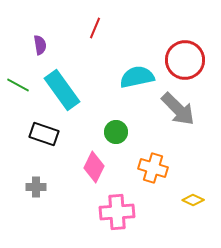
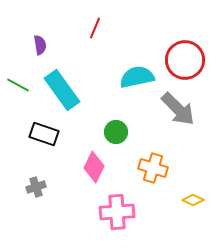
gray cross: rotated 18 degrees counterclockwise
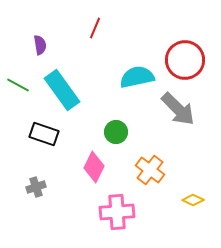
orange cross: moved 3 px left, 2 px down; rotated 20 degrees clockwise
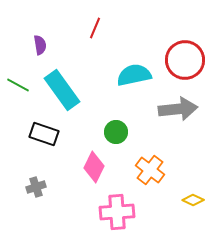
cyan semicircle: moved 3 px left, 2 px up
gray arrow: rotated 51 degrees counterclockwise
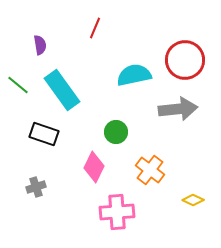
green line: rotated 10 degrees clockwise
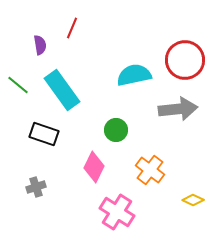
red line: moved 23 px left
green circle: moved 2 px up
pink cross: rotated 36 degrees clockwise
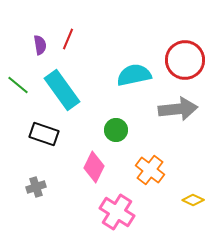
red line: moved 4 px left, 11 px down
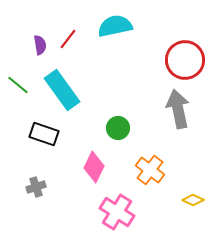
red line: rotated 15 degrees clockwise
cyan semicircle: moved 19 px left, 49 px up
gray arrow: rotated 96 degrees counterclockwise
green circle: moved 2 px right, 2 px up
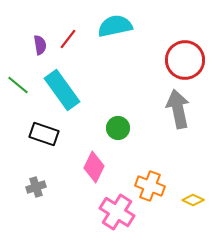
orange cross: moved 16 px down; rotated 16 degrees counterclockwise
